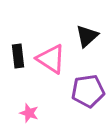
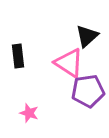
pink triangle: moved 18 px right, 4 px down
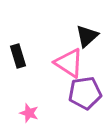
black rectangle: rotated 10 degrees counterclockwise
purple pentagon: moved 3 px left, 2 px down
